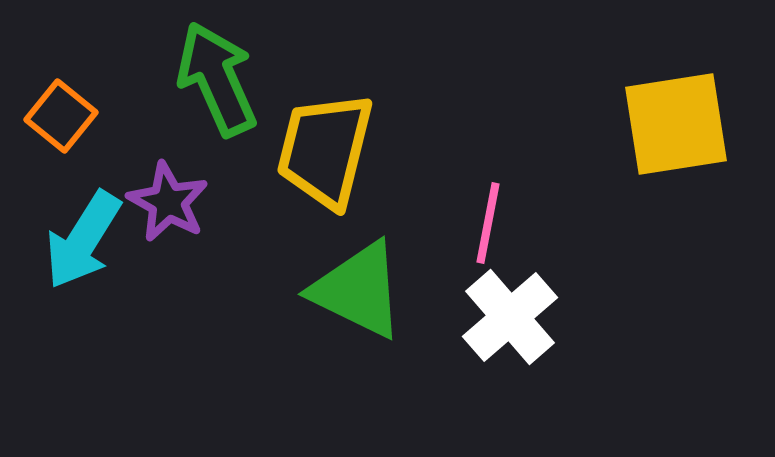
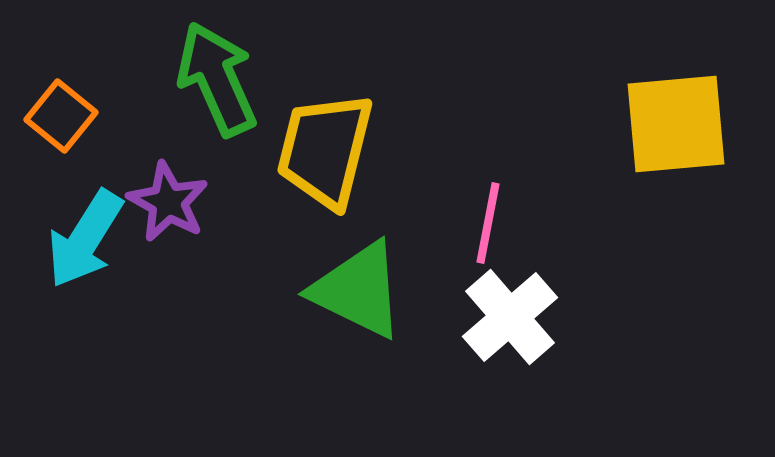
yellow square: rotated 4 degrees clockwise
cyan arrow: moved 2 px right, 1 px up
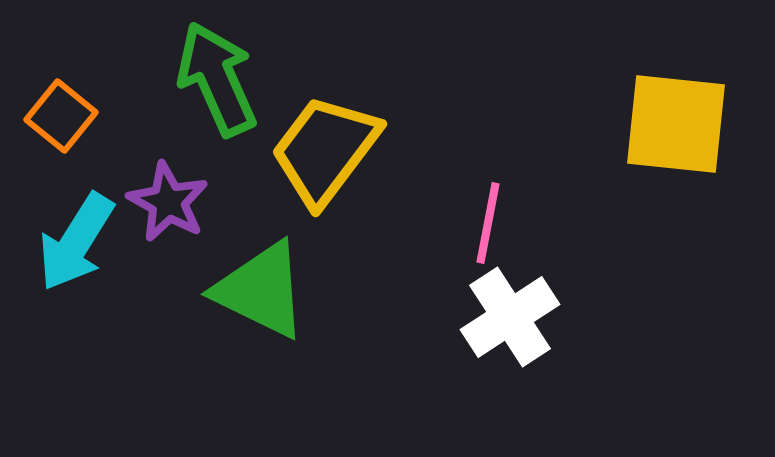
yellow square: rotated 11 degrees clockwise
yellow trapezoid: rotated 23 degrees clockwise
cyan arrow: moved 9 px left, 3 px down
green triangle: moved 97 px left
white cross: rotated 8 degrees clockwise
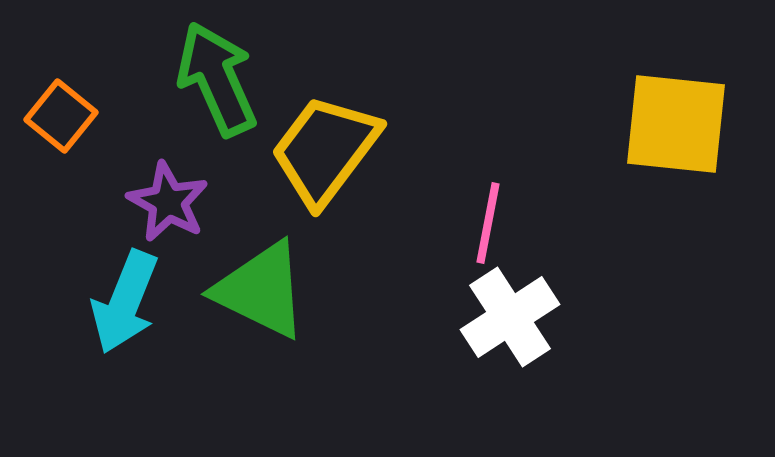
cyan arrow: moved 49 px right, 60 px down; rotated 10 degrees counterclockwise
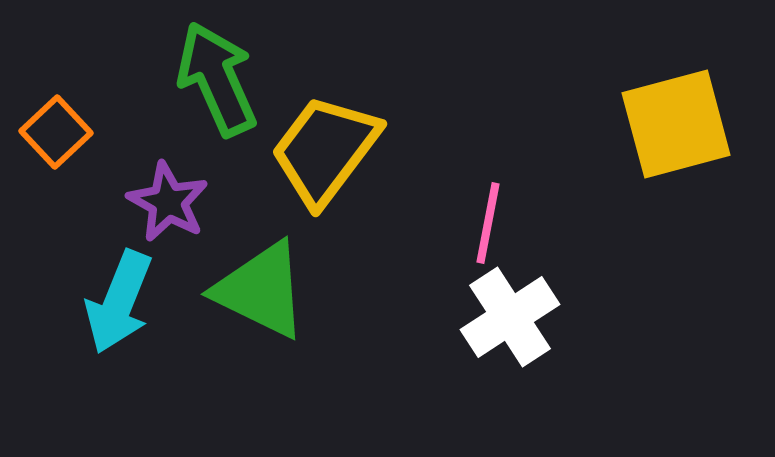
orange square: moved 5 px left, 16 px down; rotated 8 degrees clockwise
yellow square: rotated 21 degrees counterclockwise
cyan arrow: moved 6 px left
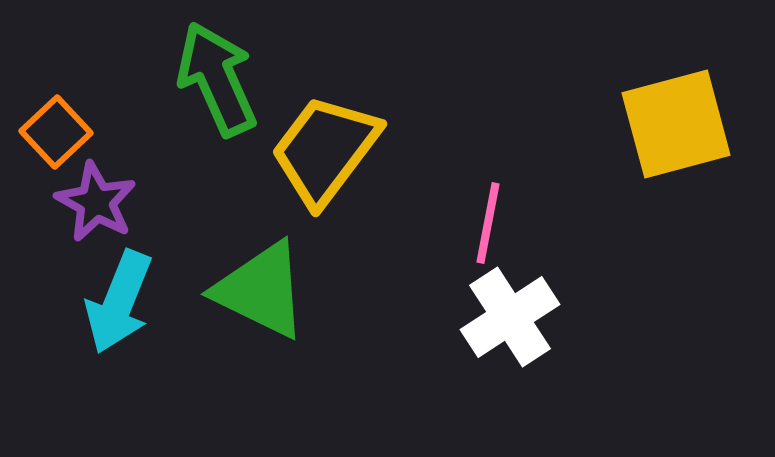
purple star: moved 72 px left
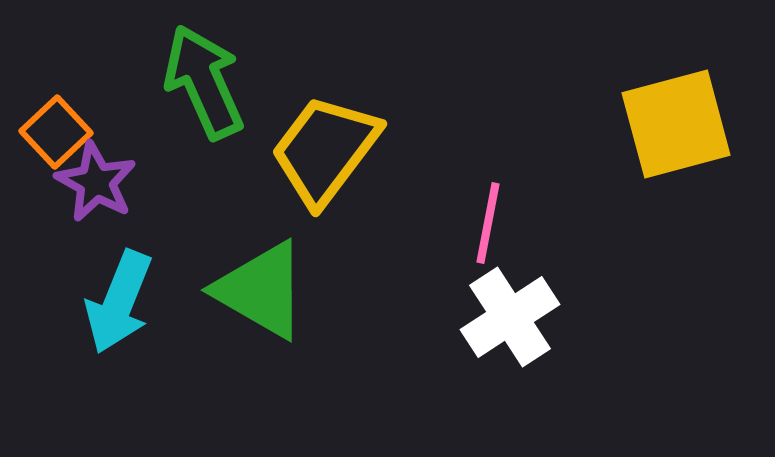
green arrow: moved 13 px left, 3 px down
purple star: moved 20 px up
green triangle: rotated 4 degrees clockwise
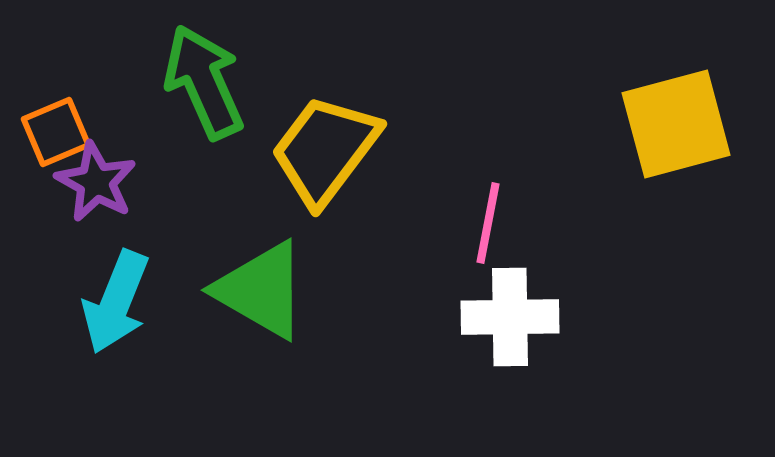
orange square: rotated 20 degrees clockwise
cyan arrow: moved 3 px left
white cross: rotated 32 degrees clockwise
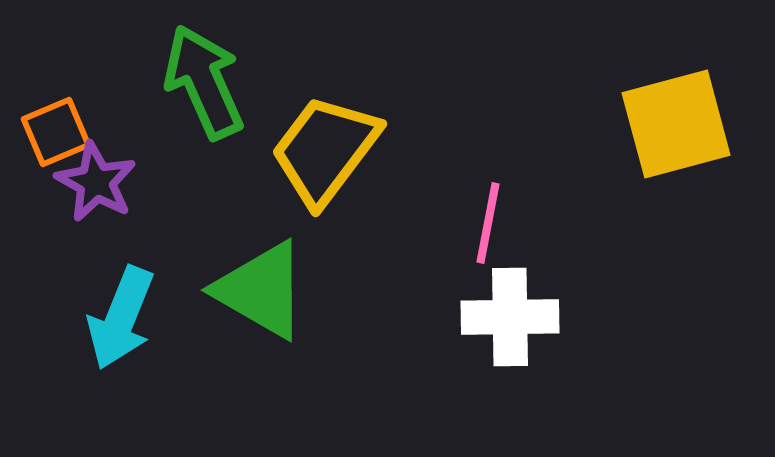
cyan arrow: moved 5 px right, 16 px down
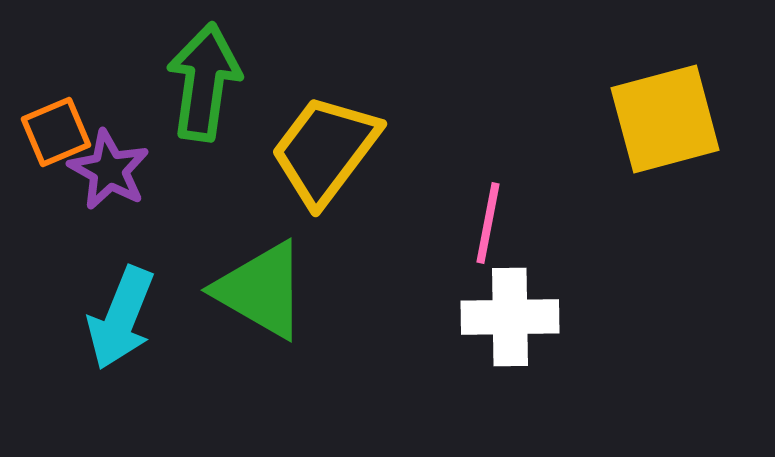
green arrow: rotated 32 degrees clockwise
yellow square: moved 11 px left, 5 px up
purple star: moved 13 px right, 12 px up
